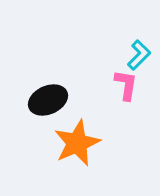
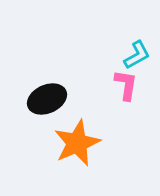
cyan L-shape: moved 2 px left; rotated 16 degrees clockwise
black ellipse: moved 1 px left, 1 px up
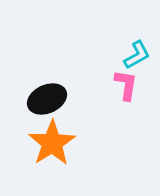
orange star: moved 25 px left; rotated 9 degrees counterclockwise
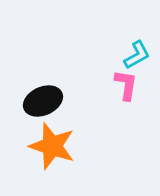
black ellipse: moved 4 px left, 2 px down
orange star: moved 3 px down; rotated 21 degrees counterclockwise
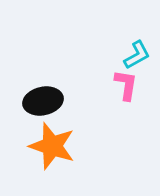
black ellipse: rotated 12 degrees clockwise
